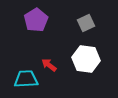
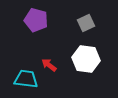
purple pentagon: rotated 25 degrees counterclockwise
cyan trapezoid: rotated 10 degrees clockwise
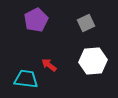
purple pentagon: rotated 30 degrees clockwise
white hexagon: moved 7 px right, 2 px down; rotated 12 degrees counterclockwise
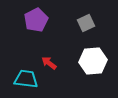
red arrow: moved 2 px up
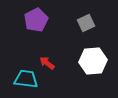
red arrow: moved 2 px left
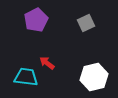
white hexagon: moved 1 px right, 16 px down; rotated 8 degrees counterclockwise
cyan trapezoid: moved 2 px up
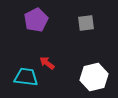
gray square: rotated 18 degrees clockwise
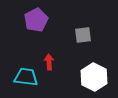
gray square: moved 3 px left, 12 px down
red arrow: moved 2 px right, 1 px up; rotated 49 degrees clockwise
white hexagon: rotated 20 degrees counterclockwise
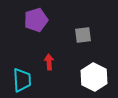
purple pentagon: rotated 10 degrees clockwise
cyan trapezoid: moved 4 px left, 3 px down; rotated 80 degrees clockwise
